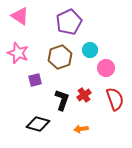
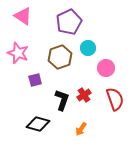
pink triangle: moved 3 px right
cyan circle: moved 2 px left, 2 px up
orange arrow: rotated 48 degrees counterclockwise
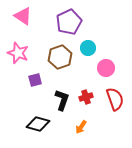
red cross: moved 2 px right, 2 px down; rotated 16 degrees clockwise
orange arrow: moved 2 px up
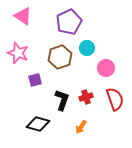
cyan circle: moved 1 px left
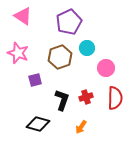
red semicircle: moved 1 px up; rotated 20 degrees clockwise
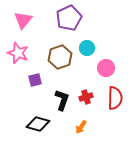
pink triangle: moved 4 px down; rotated 36 degrees clockwise
purple pentagon: moved 4 px up
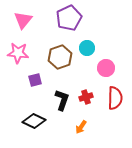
pink star: rotated 15 degrees counterclockwise
black diamond: moved 4 px left, 3 px up; rotated 10 degrees clockwise
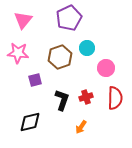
black diamond: moved 4 px left, 1 px down; rotated 40 degrees counterclockwise
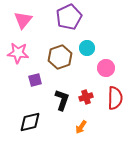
purple pentagon: moved 1 px up
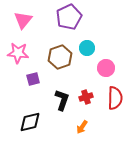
purple square: moved 2 px left, 1 px up
orange arrow: moved 1 px right
